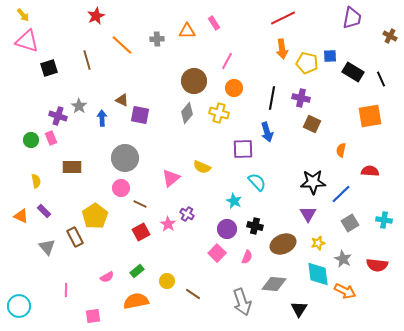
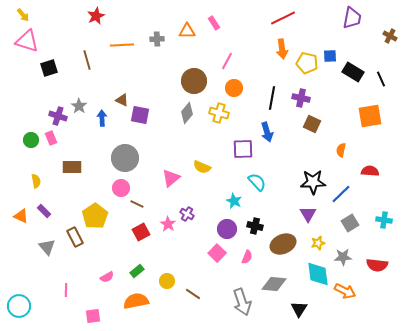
orange line at (122, 45): rotated 45 degrees counterclockwise
brown line at (140, 204): moved 3 px left
gray star at (343, 259): moved 2 px up; rotated 30 degrees counterclockwise
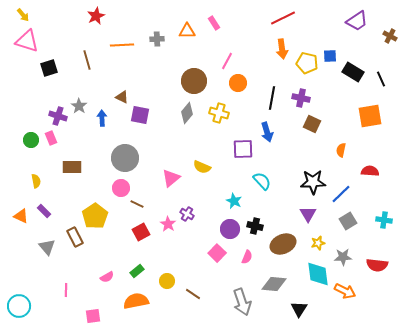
purple trapezoid at (352, 18): moved 5 px right, 3 px down; rotated 45 degrees clockwise
orange circle at (234, 88): moved 4 px right, 5 px up
brown triangle at (122, 100): moved 3 px up
cyan semicircle at (257, 182): moved 5 px right, 1 px up
gray square at (350, 223): moved 2 px left, 2 px up
purple circle at (227, 229): moved 3 px right
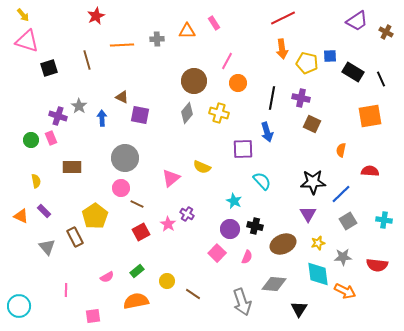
brown cross at (390, 36): moved 4 px left, 4 px up
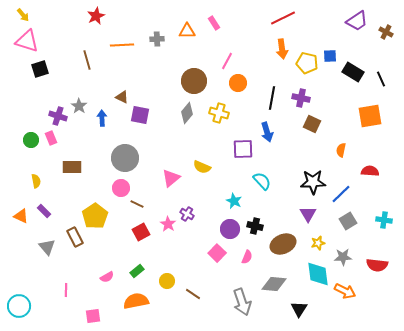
black square at (49, 68): moved 9 px left, 1 px down
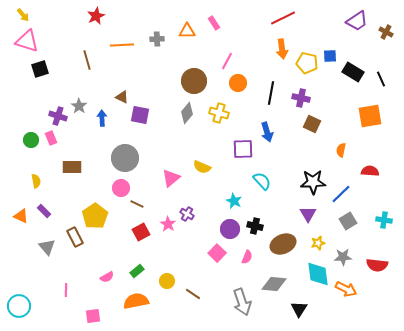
black line at (272, 98): moved 1 px left, 5 px up
orange arrow at (345, 291): moved 1 px right, 2 px up
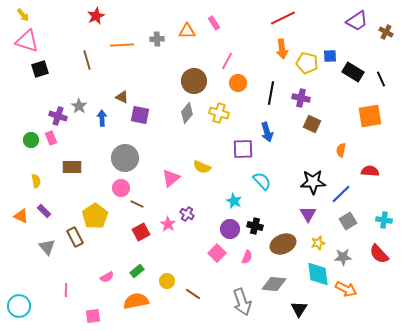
red semicircle at (377, 265): moved 2 px right, 11 px up; rotated 40 degrees clockwise
